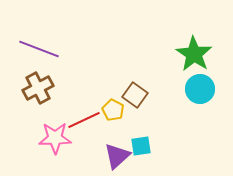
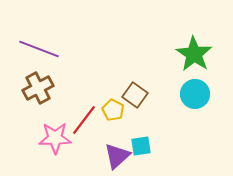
cyan circle: moved 5 px left, 5 px down
red line: rotated 28 degrees counterclockwise
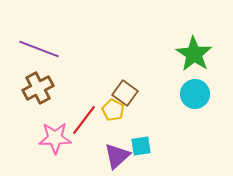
brown square: moved 10 px left, 2 px up
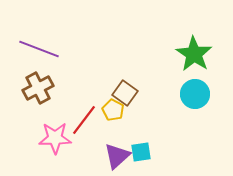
cyan square: moved 6 px down
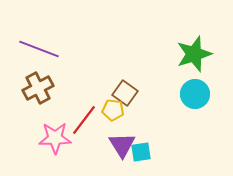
green star: rotated 21 degrees clockwise
yellow pentagon: rotated 20 degrees counterclockwise
purple triangle: moved 5 px right, 11 px up; rotated 20 degrees counterclockwise
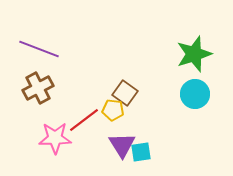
red line: rotated 16 degrees clockwise
